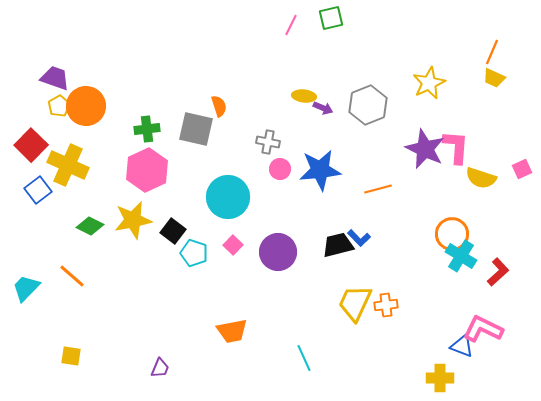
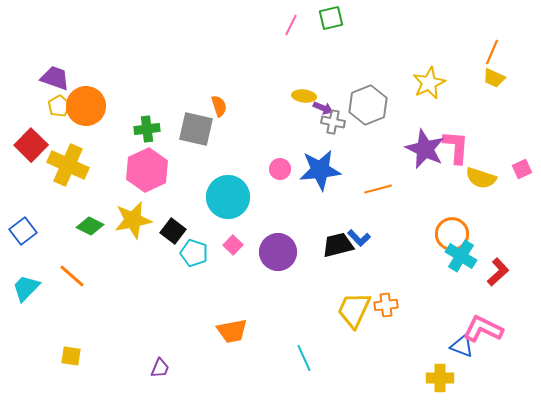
gray cross at (268, 142): moved 65 px right, 20 px up
blue square at (38, 190): moved 15 px left, 41 px down
yellow trapezoid at (355, 303): moved 1 px left, 7 px down
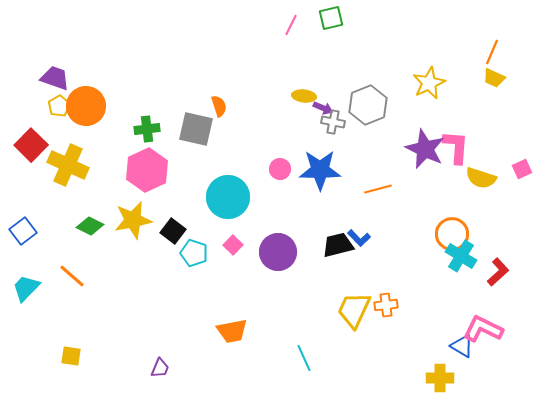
blue star at (320, 170): rotated 6 degrees clockwise
blue triangle at (462, 346): rotated 10 degrees clockwise
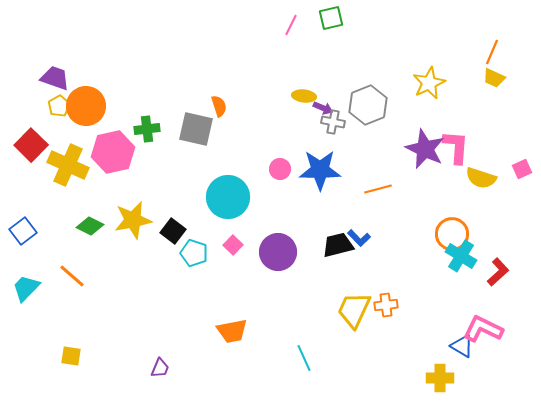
pink hexagon at (147, 170): moved 34 px left, 18 px up; rotated 12 degrees clockwise
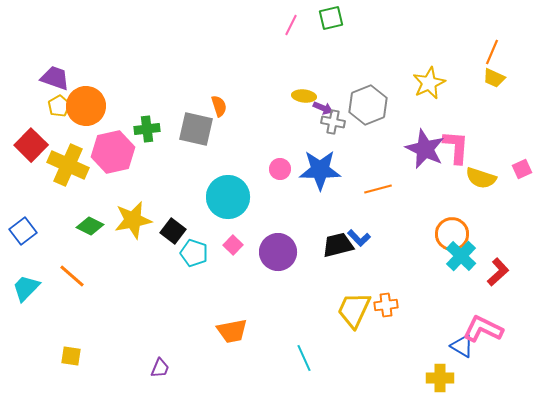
cyan cross at (461, 256): rotated 12 degrees clockwise
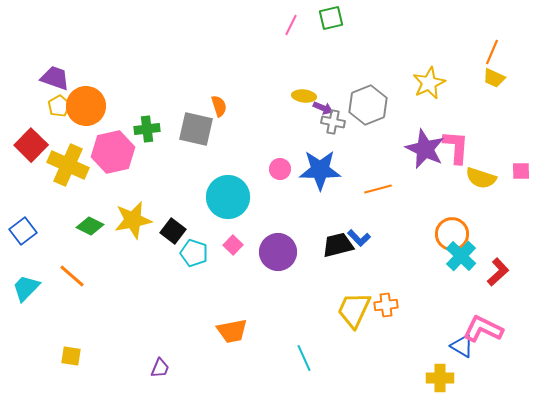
pink square at (522, 169): moved 1 px left, 2 px down; rotated 24 degrees clockwise
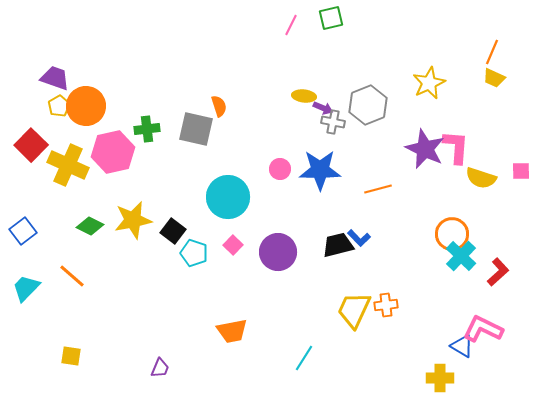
cyan line at (304, 358): rotated 56 degrees clockwise
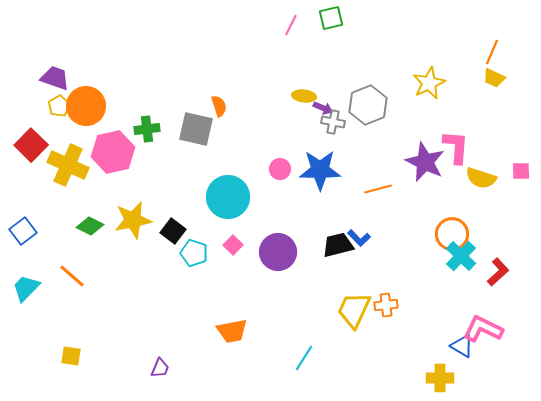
purple star at (425, 149): moved 13 px down
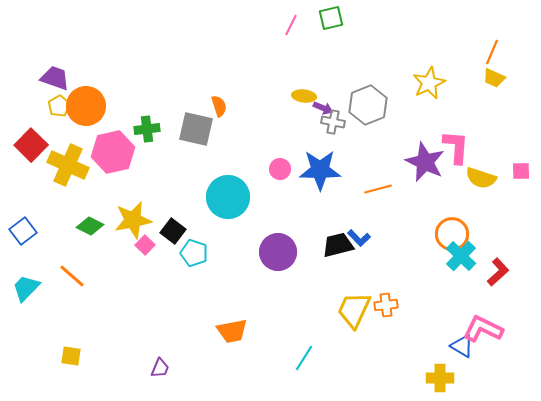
pink square at (233, 245): moved 88 px left
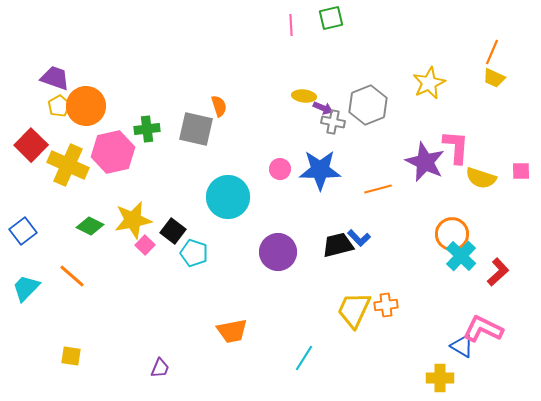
pink line at (291, 25): rotated 30 degrees counterclockwise
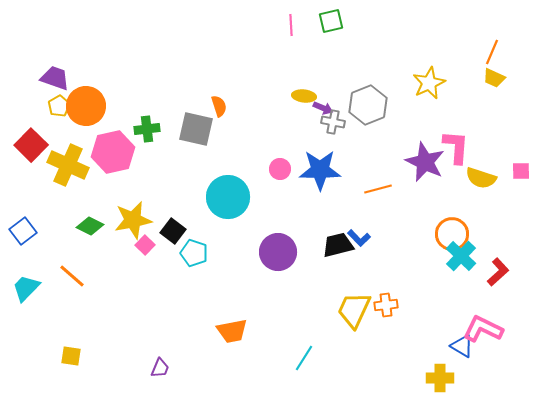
green square at (331, 18): moved 3 px down
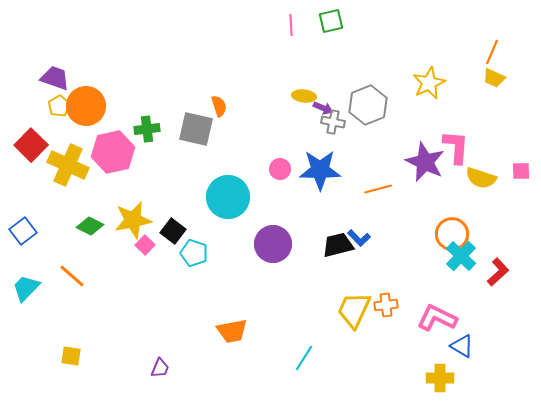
purple circle at (278, 252): moved 5 px left, 8 px up
pink L-shape at (483, 329): moved 46 px left, 11 px up
